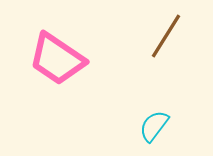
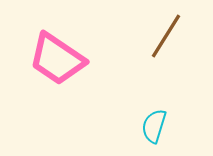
cyan semicircle: rotated 20 degrees counterclockwise
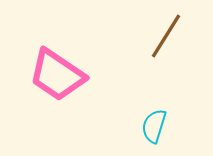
pink trapezoid: moved 16 px down
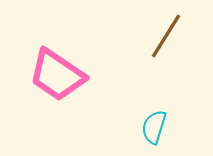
cyan semicircle: moved 1 px down
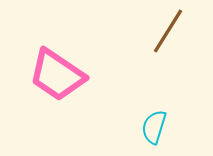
brown line: moved 2 px right, 5 px up
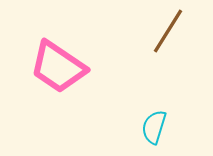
pink trapezoid: moved 1 px right, 8 px up
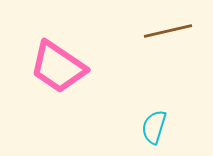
brown line: rotated 45 degrees clockwise
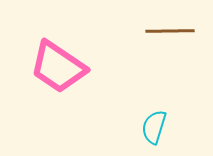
brown line: moved 2 px right; rotated 12 degrees clockwise
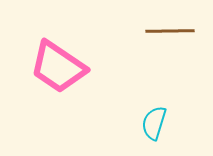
cyan semicircle: moved 4 px up
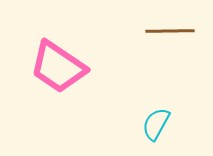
cyan semicircle: moved 2 px right, 1 px down; rotated 12 degrees clockwise
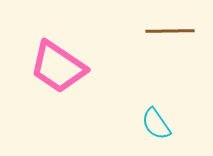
cyan semicircle: rotated 64 degrees counterclockwise
